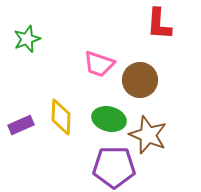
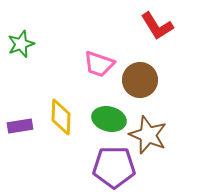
red L-shape: moved 2 px left, 2 px down; rotated 36 degrees counterclockwise
green star: moved 6 px left, 5 px down
purple rectangle: moved 1 px left, 1 px down; rotated 15 degrees clockwise
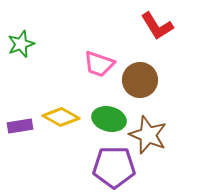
yellow diamond: rotated 63 degrees counterclockwise
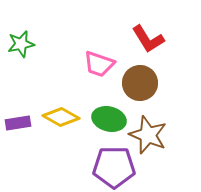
red L-shape: moved 9 px left, 13 px down
green star: rotated 8 degrees clockwise
brown circle: moved 3 px down
purple rectangle: moved 2 px left, 3 px up
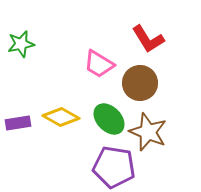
pink trapezoid: rotated 12 degrees clockwise
green ellipse: rotated 32 degrees clockwise
brown star: moved 3 px up
purple pentagon: rotated 9 degrees clockwise
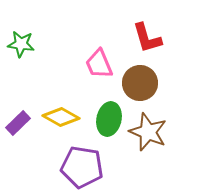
red L-shape: moved 1 px left, 1 px up; rotated 16 degrees clockwise
green star: rotated 20 degrees clockwise
pink trapezoid: rotated 36 degrees clockwise
green ellipse: rotated 56 degrees clockwise
purple rectangle: rotated 35 degrees counterclockwise
purple pentagon: moved 32 px left
